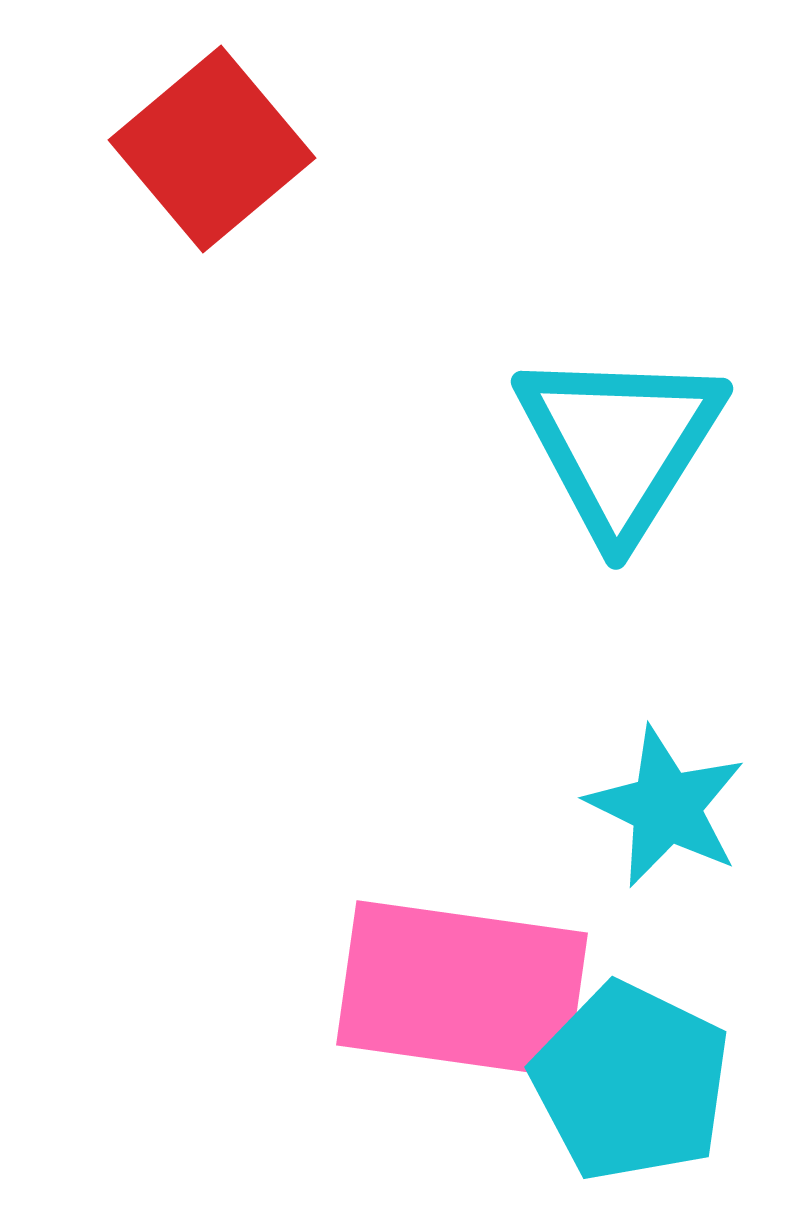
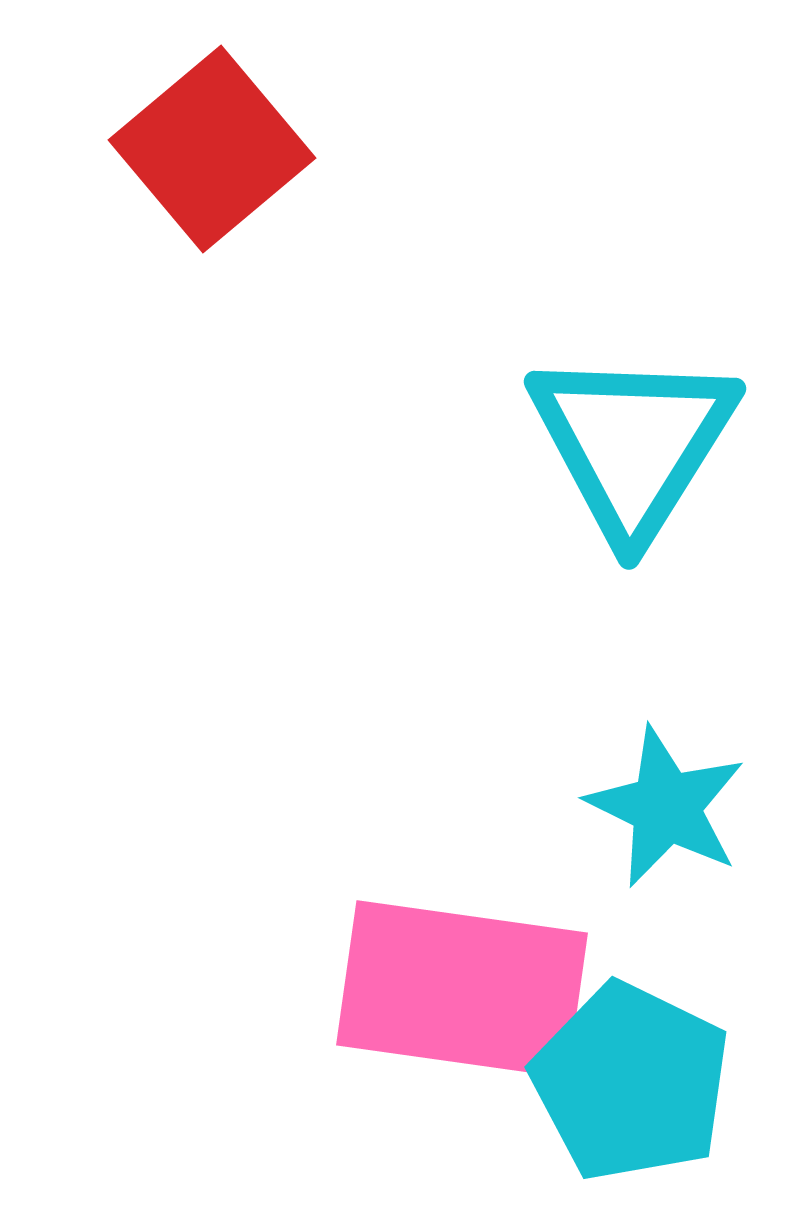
cyan triangle: moved 13 px right
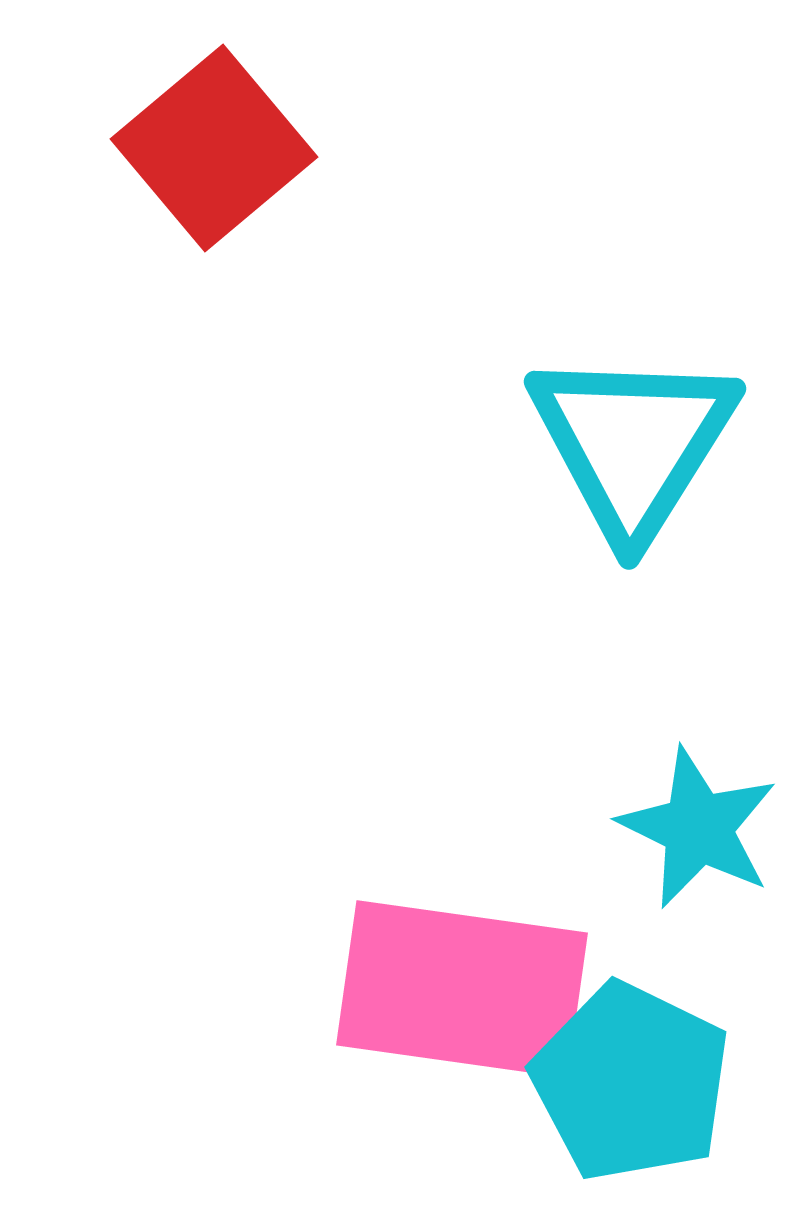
red square: moved 2 px right, 1 px up
cyan star: moved 32 px right, 21 px down
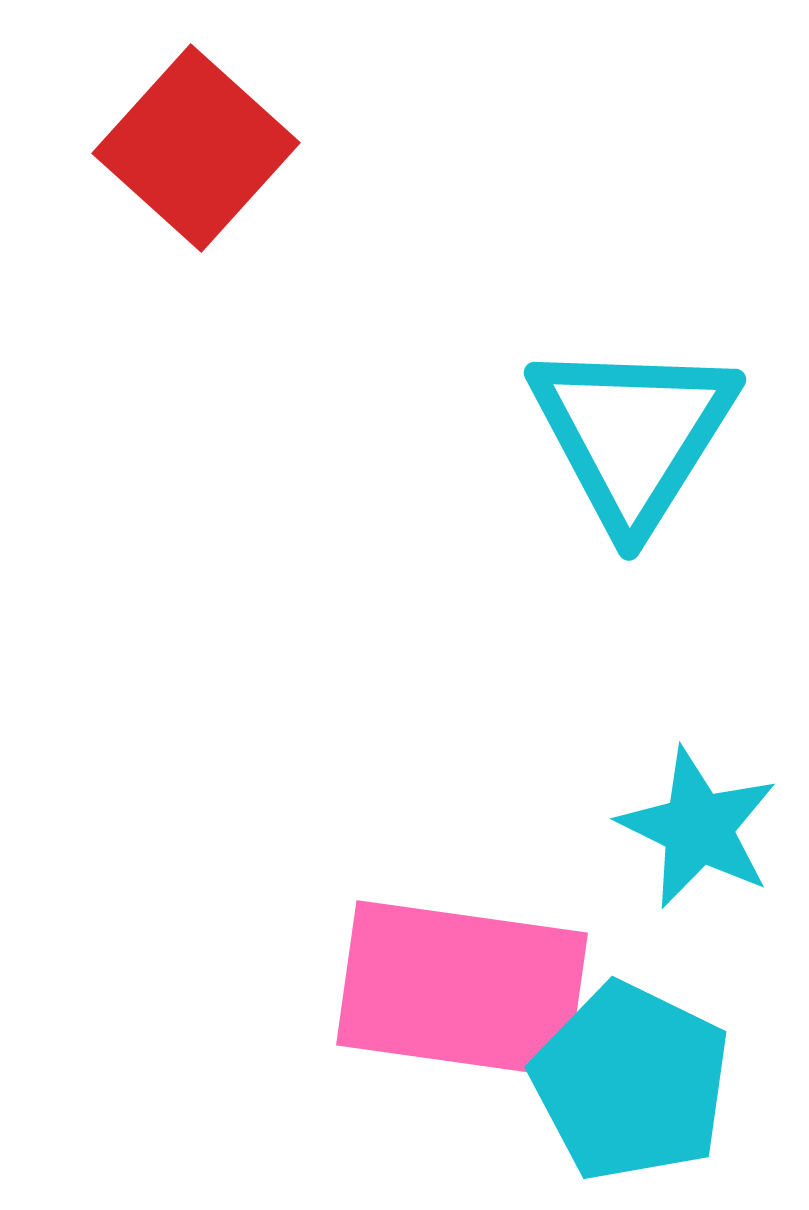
red square: moved 18 px left; rotated 8 degrees counterclockwise
cyan triangle: moved 9 px up
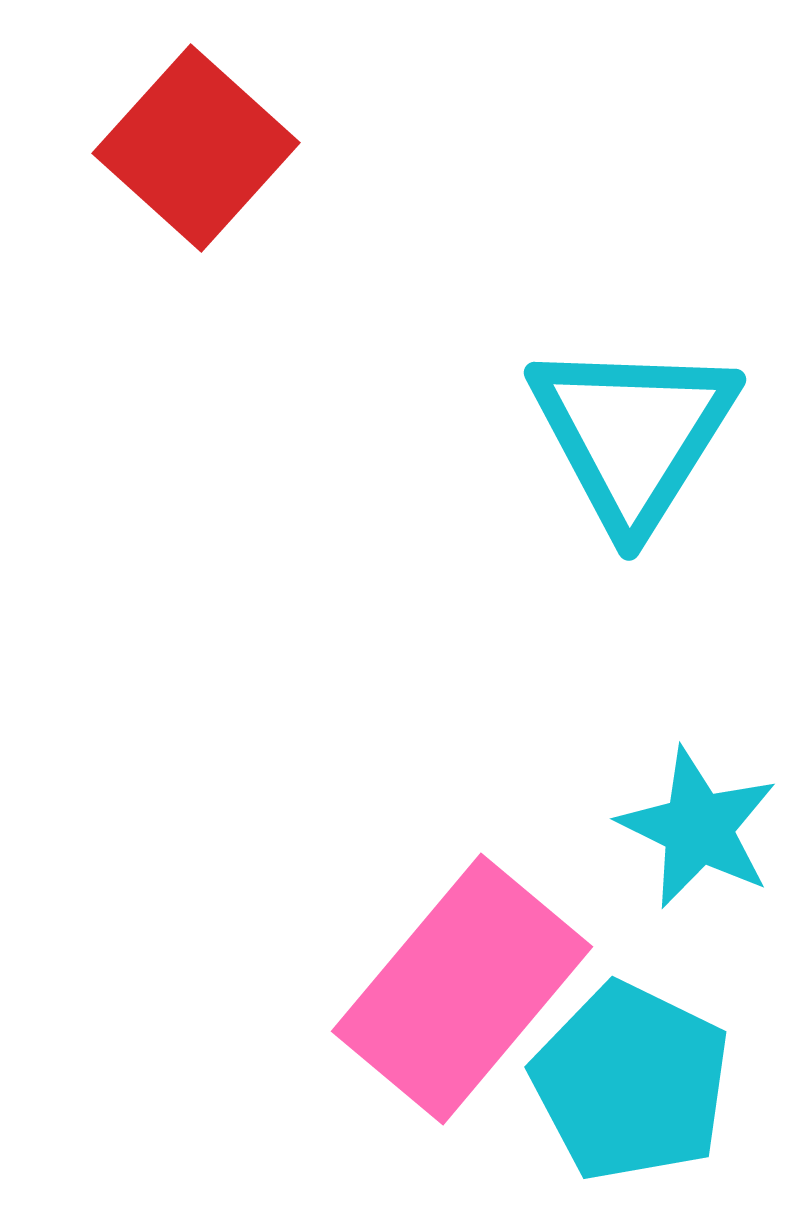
pink rectangle: rotated 58 degrees counterclockwise
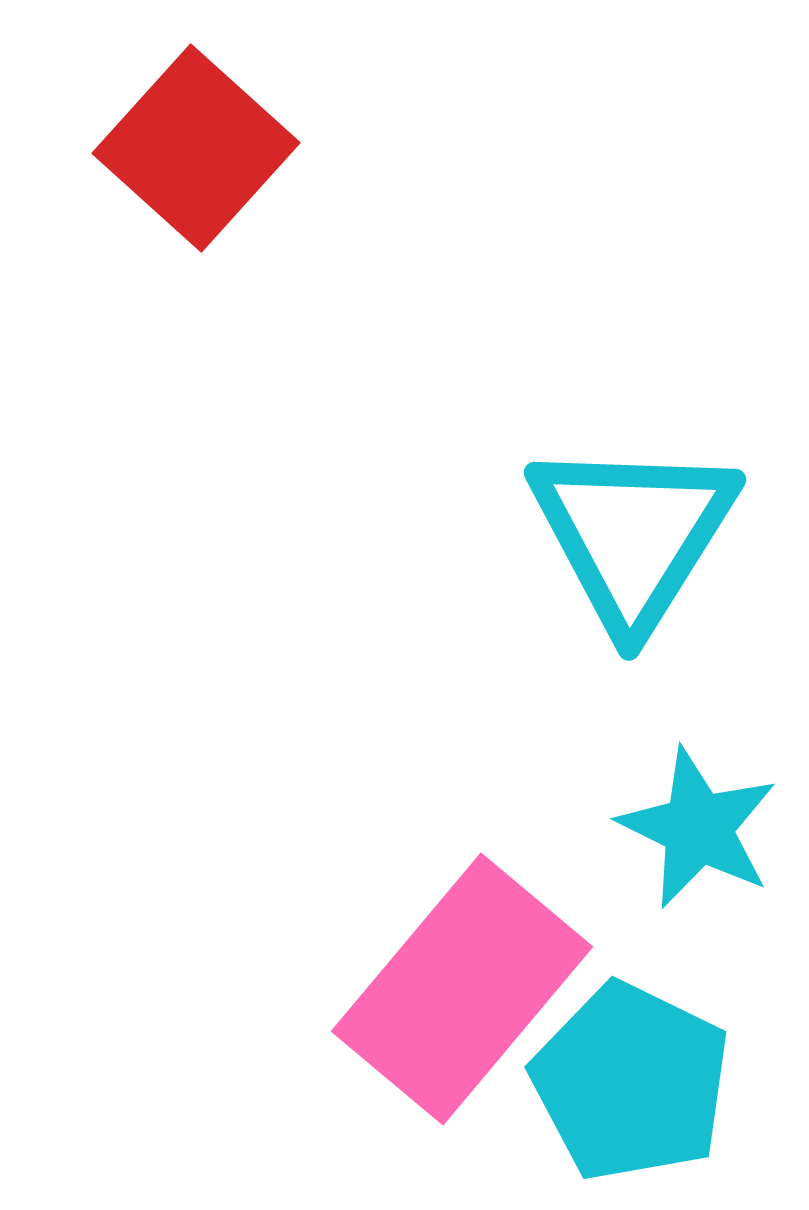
cyan triangle: moved 100 px down
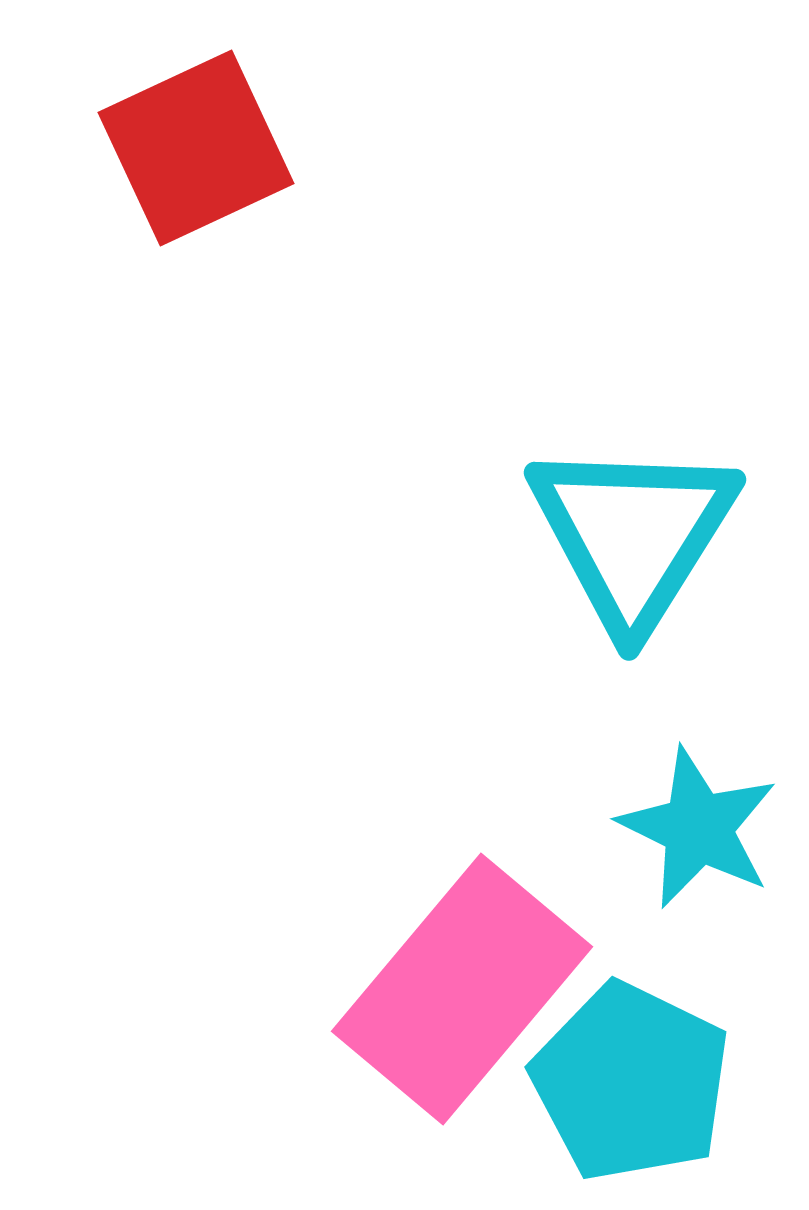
red square: rotated 23 degrees clockwise
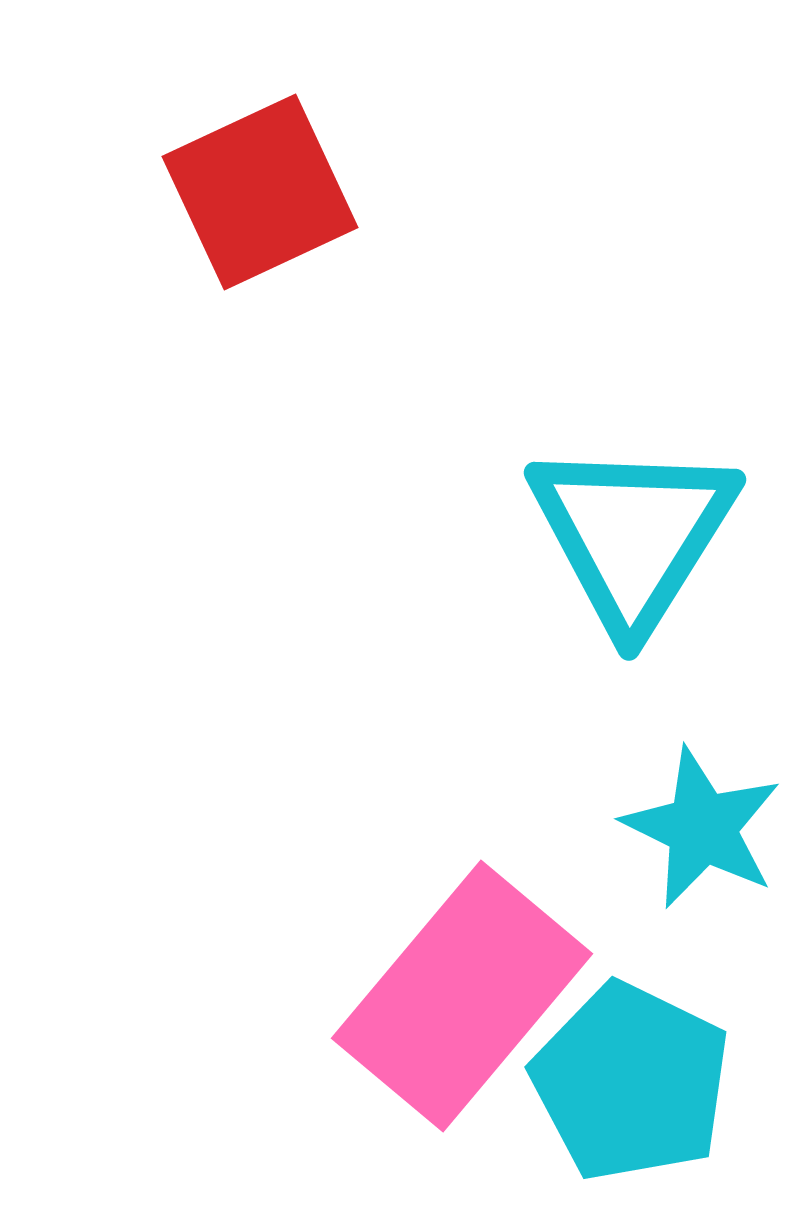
red square: moved 64 px right, 44 px down
cyan star: moved 4 px right
pink rectangle: moved 7 px down
